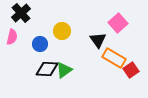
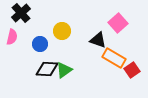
black triangle: rotated 36 degrees counterclockwise
red square: moved 1 px right
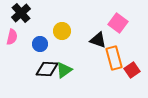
pink square: rotated 12 degrees counterclockwise
orange rectangle: rotated 45 degrees clockwise
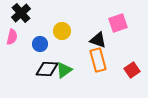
pink square: rotated 36 degrees clockwise
orange rectangle: moved 16 px left, 2 px down
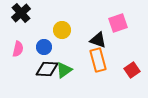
yellow circle: moved 1 px up
pink semicircle: moved 6 px right, 12 px down
blue circle: moved 4 px right, 3 px down
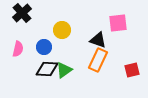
black cross: moved 1 px right
pink square: rotated 12 degrees clockwise
orange rectangle: rotated 40 degrees clockwise
red square: rotated 21 degrees clockwise
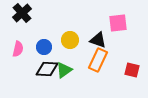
yellow circle: moved 8 px right, 10 px down
red square: rotated 28 degrees clockwise
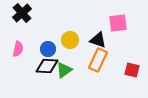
blue circle: moved 4 px right, 2 px down
black diamond: moved 3 px up
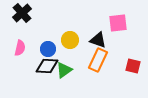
pink semicircle: moved 2 px right, 1 px up
red square: moved 1 px right, 4 px up
